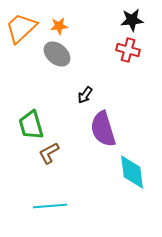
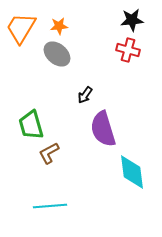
orange trapezoid: rotated 16 degrees counterclockwise
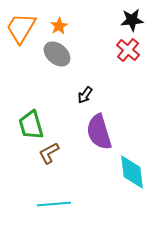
orange star: rotated 24 degrees counterclockwise
red cross: rotated 25 degrees clockwise
purple semicircle: moved 4 px left, 3 px down
cyan line: moved 4 px right, 2 px up
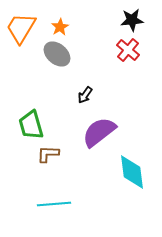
orange star: moved 1 px right, 1 px down
purple semicircle: rotated 69 degrees clockwise
brown L-shape: moved 1 px left, 1 px down; rotated 30 degrees clockwise
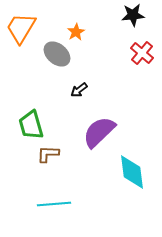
black star: moved 1 px right, 5 px up
orange star: moved 16 px right, 5 px down
red cross: moved 14 px right, 3 px down
black arrow: moved 6 px left, 5 px up; rotated 18 degrees clockwise
purple semicircle: rotated 6 degrees counterclockwise
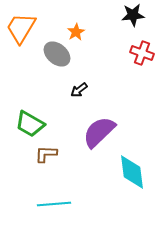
red cross: rotated 20 degrees counterclockwise
green trapezoid: moved 1 px left, 1 px up; rotated 44 degrees counterclockwise
brown L-shape: moved 2 px left
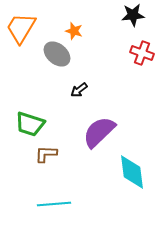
orange star: moved 2 px left, 1 px up; rotated 24 degrees counterclockwise
green trapezoid: rotated 12 degrees counterclockwise
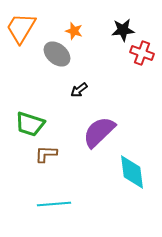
black star: moved 10 px left, 15 px down
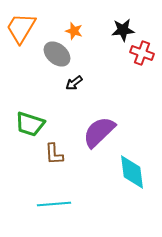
black arrow: moved 5 px left, 7 px up
brown L-shape: moved 8 px right; rotated 95 degrees counterclockwise
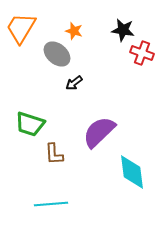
black star: rotated 15 degrees clockwise
cyan line: moved 3 px left
